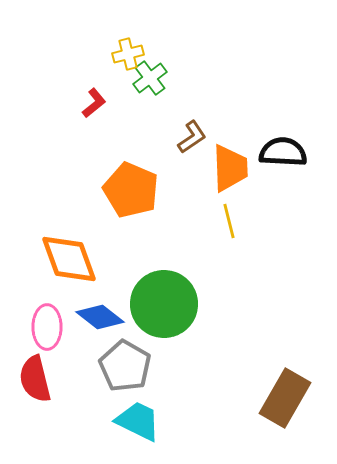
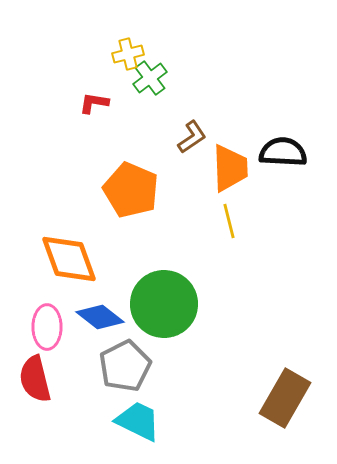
red L-shape: rotated 132 degrees counterclockwise
gray pentagon: rotated 15 degrees clockwise
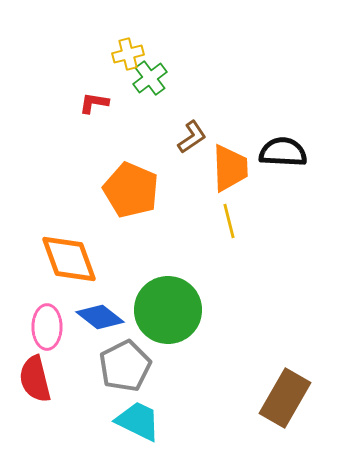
green circle: moved 4 px right, 6 px down
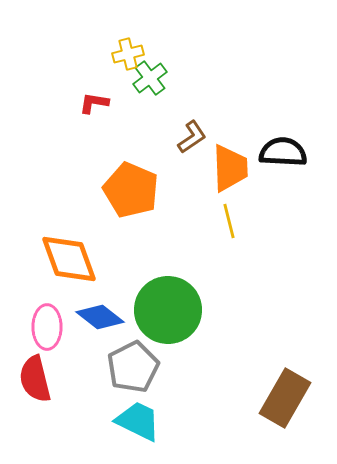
gray pentagon: moved 8 px right, 1 px down
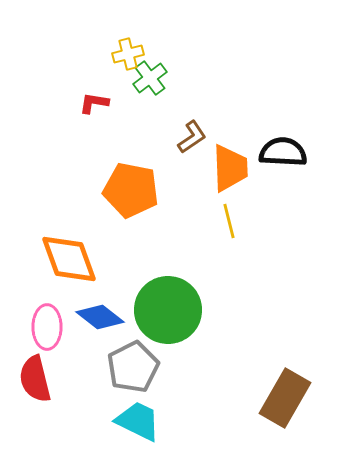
orange pentagon: rotated 12 degrees counterclockwise
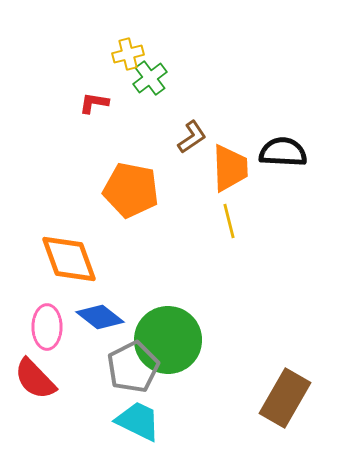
green circle: moved 30 px down
red semicircle: rotated 30 degrees counterclockwise
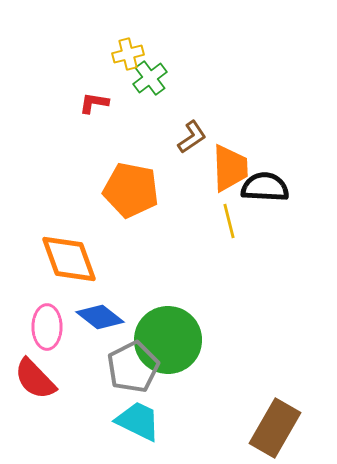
black semicircle: moved 18 px left, 35 px down
brown rectangle: moved 10 px left, 30 px down
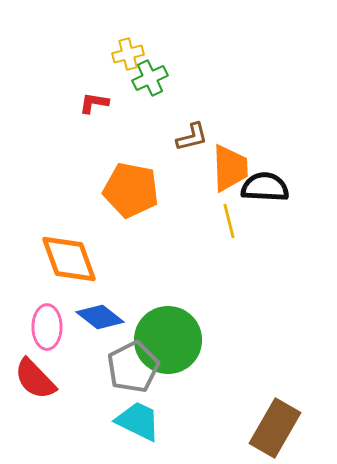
green cross: rotated 12 degrees clockwise
brown L-shape: rotated 20 degrees clockwise
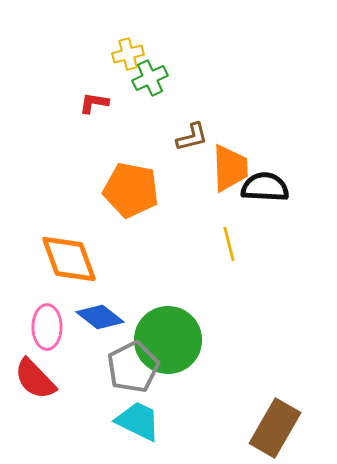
yellow line: moved 23 px down
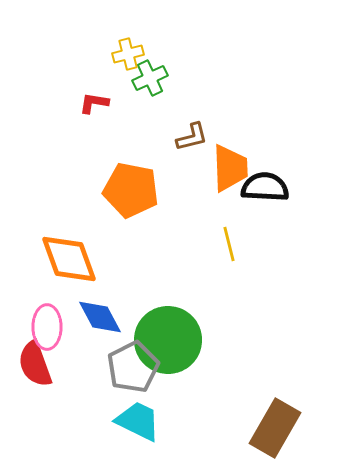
blue diamond: rotated 24 degrees clockwise
red semicircle: moved 15 px up; rotated 24 degrees clockwise
